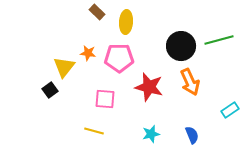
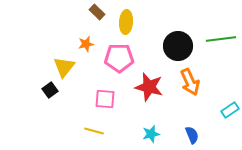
green line: moved 2 px right, 1 px up; rotated 8 degrees clockwise
black circle: moved 3 px left
orange star: moved 2 px left, 9 px up; rotated 21 degrees counterclockwise
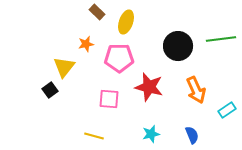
yellow ellipse: rotated 15 degrees clockwise
orange arrow: moved 6 px right, 8 px down
pink square: moved 4 px right
cyan rectangle: moved 3 px left
yellow line: moved 5 px down
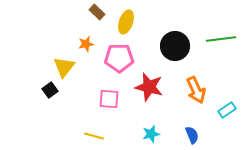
black circle: moved 3 px left
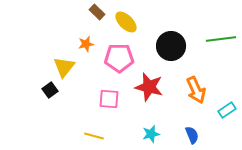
yellow ellipse: rotated 65 degrees counterclockwise
black circle: moved 4 px left
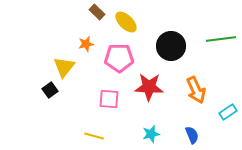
red star: rotated 12 degrees counterclockwise
cyan rectangle: moved 1 px right, 2 px down
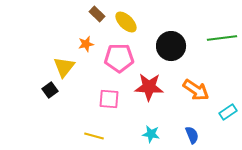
brown rectangle: moved 2 px down
green line: moved 1 px right, 1 px up
orange arrow: rotated 32 degrees counterclockwise
cyan star: rotated 24 degrees clockwise
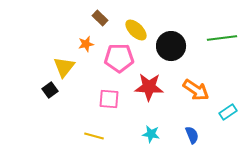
brown rectangle: moved 3 px right, 4 px down
yellow ellipse: moved 10 px right, 8 px down
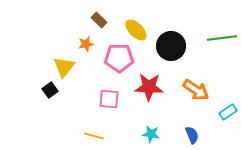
brown rectangle: moved 1 px left, 2 px down
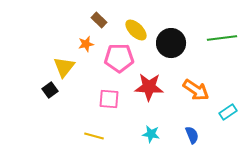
black circle: moved 3 px up
